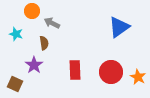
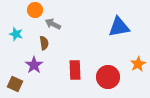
orange circle: moved 3 px right, 1 px up
gray arrow: moved 1 px right, 1 px down
blue triangle: rotated 25 degrees clockwise
red circle: moved 3 px left, 5 px down
orange star: moved 13 px up; rotated 14 degrees clockwise
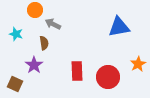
red rectangle: moved 2 px right, 1 px down
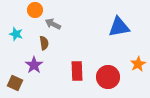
brown square: moved 1 px up
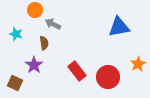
red rectangle: rotated 36 degrees counterclockwise
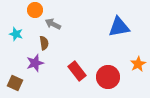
purple star: moved 1 px right, 2 px up; rotated 18 degrees clockwise
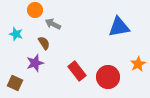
brown semicircle: rotated 24 degrees counterclockwise
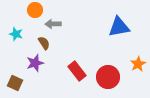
gray arrow: rotated 28 degrees counterclockwise
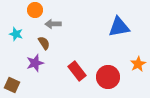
brown square: moved 3 px left, 2 px down
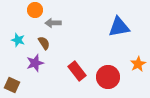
gray arrow: moved 1 px up
cyan star: moved 2 px right, 6 px down
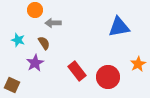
purple star: rotated 12 degrees counterclockwise
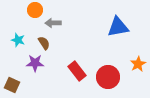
blue triangle: moved 1 px left
purple star: rotated 30 degrees clockwise
